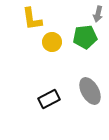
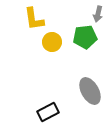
yellow L-shape: moved 2 px right
black rectangle: moved 1 px left, 13 px down
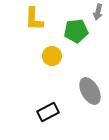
gray arrow: moved 2 px up
yellow L-shape: rotated 10 degrees clockwise
green pentagon: moved 9 px left, 6 px up
yellow circle: moved 14 px down
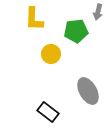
yellow circle: moved 1 px left, 2 px up
gray ellipse: moved 2 px left
black rectangle: rotated 65 degrees clockwise
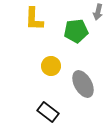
yellow circle: moved 12 px down
gray ellipse: moved 5 px left, 7 px up
